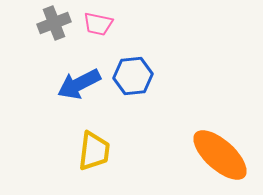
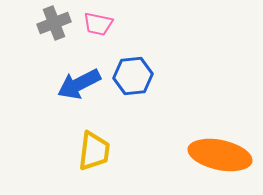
orange ellipse: rotated 30 degrees counterclockwise
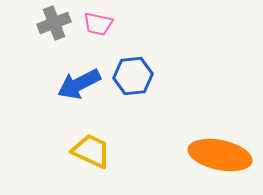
yellow trapezoid: moved 3 px left; rotated 72 degrees counterclockwise
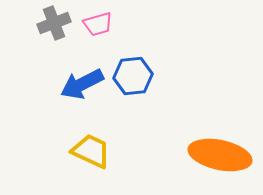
pink trapezoid: rotated 28 degrees counterclockwise
blue arrow: moved 3 px right
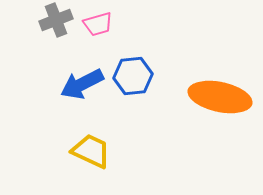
gray cross: moved 2 px right, 3 px up
orange ellipse: moved 58 px up
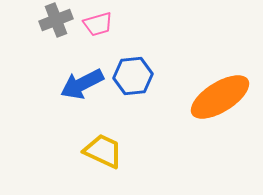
orange ellipse: rotated 44 degrees counterclockwise
yellow trapezoid: moved 12 px right
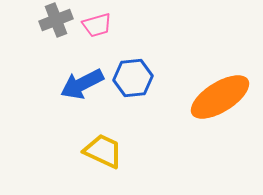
pink trapezoid: moved 1 px left, 1 px down
blue hexagon: moved 2 px down
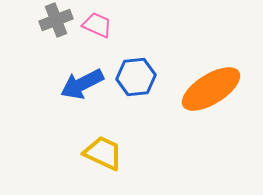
pink trapezoid: rotated 140 degrees counterclockwise
blue hexagon: moved 3 px right, 1 px up
orange ellipse: moved 9 px left, 8 px up
yellow trapezoid: moved 2 px down
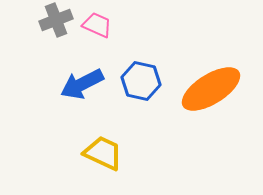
blue hexagon: moved 5 px right, 4 px down; rotated 18 degrees clockwise
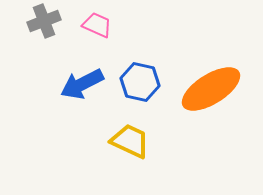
gray cross: moved 12 px left, 1 px down
blue hexagon: moved 1 px left, 1 px down
yellow trapezoid: moved 27 px right, 12 px up
